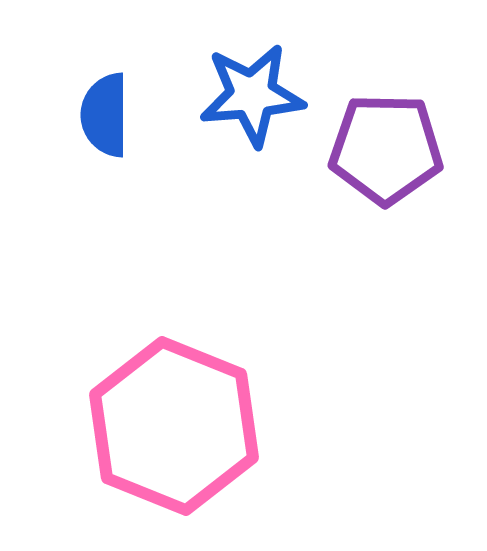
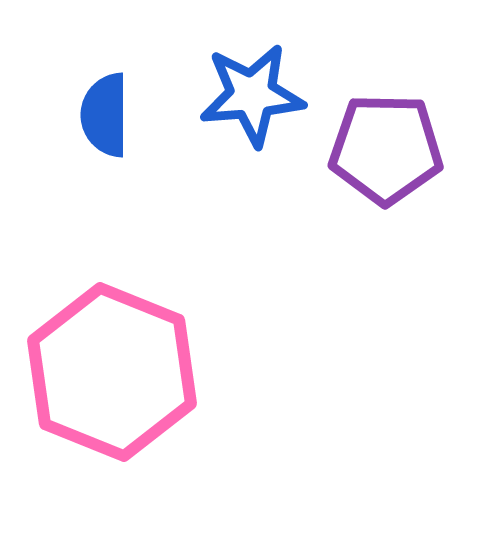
pink hexagon: moved 62 px left, 54 px up
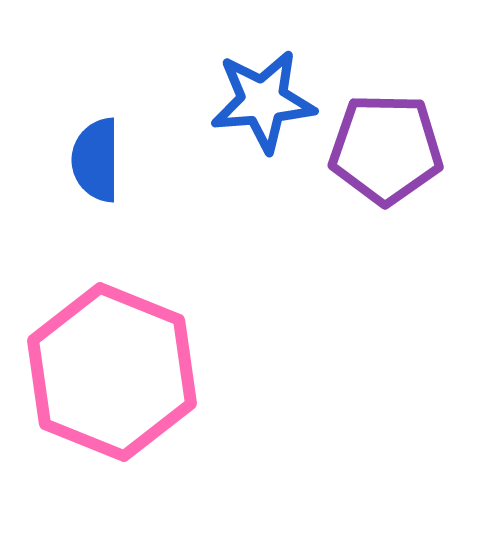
blue star: moved 11 px right, 6 px down
blue semicircle: moved 9 px left, 45 px down
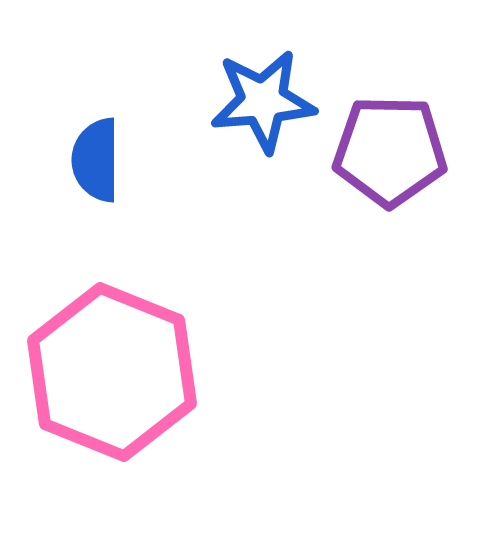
purple pentagon: moved 4 px right, 2 px down
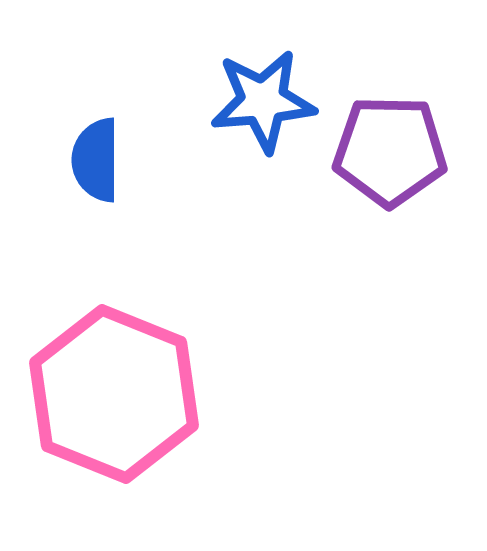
pink hexagon: moved 2 px right, 22 px down
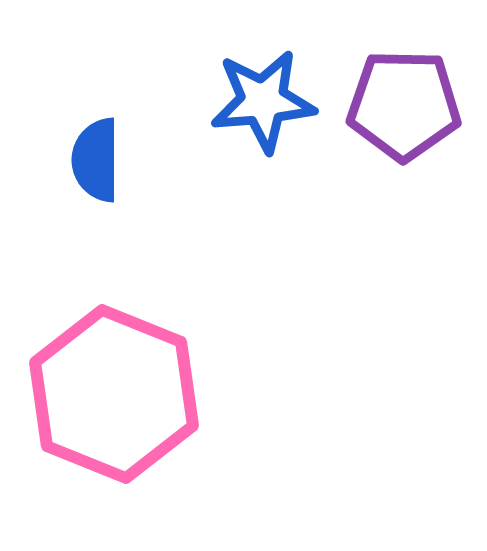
purple pentagon: moved 14 px right, 46 px up
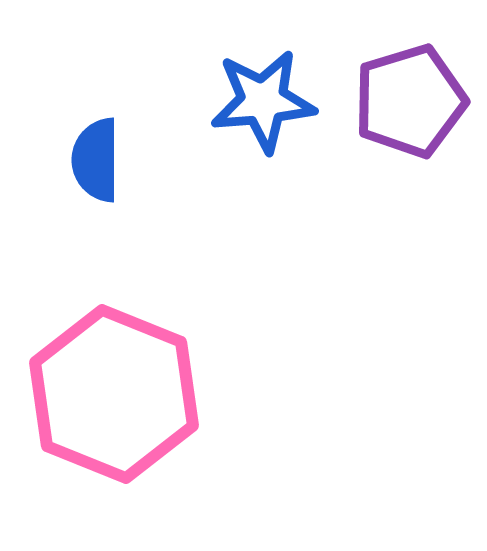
purple pentagon: moved 6 px right, 4 px up; rotated 18 degrees counterclockwise
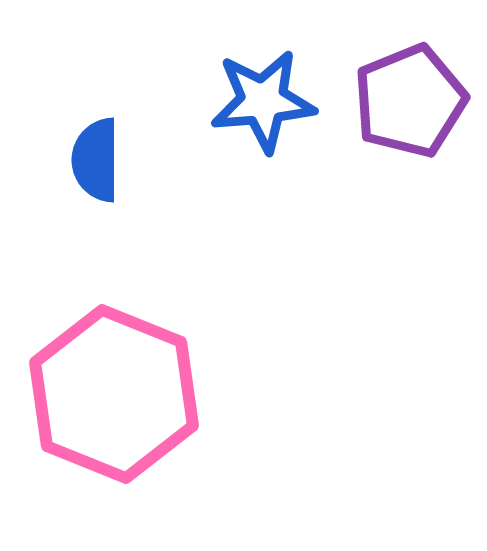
purple pentagon: rotated 5 degrees counterclockwise
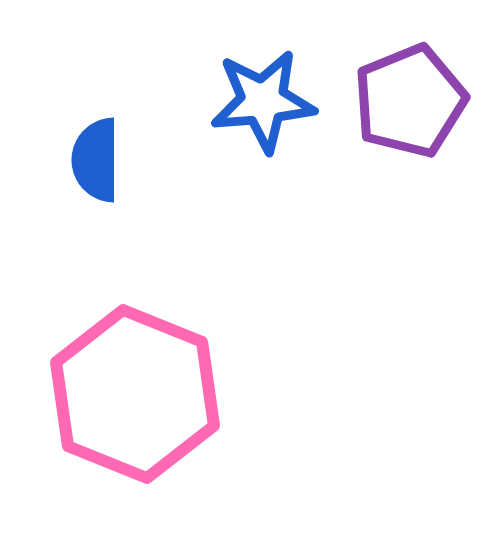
pink hexagon: moved 21 px right
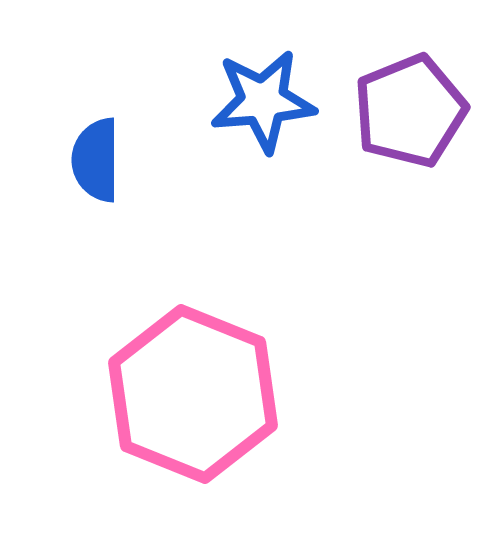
purple pentagon: moved 10 px down
pink hexagon: moved 58 px right
